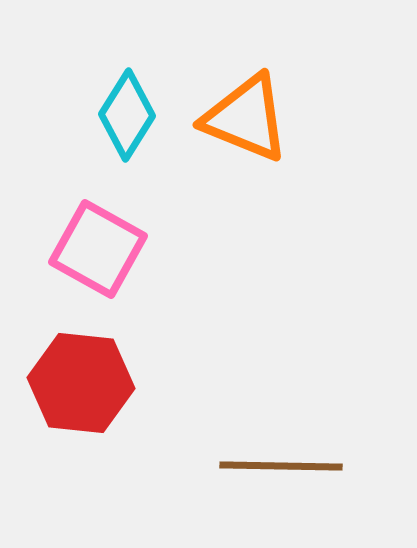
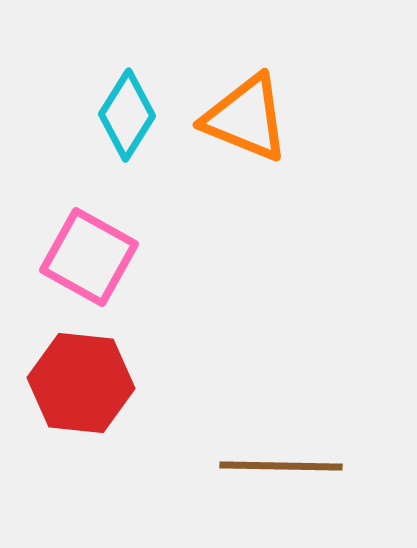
pink square: moved 9 px left, 8 px down
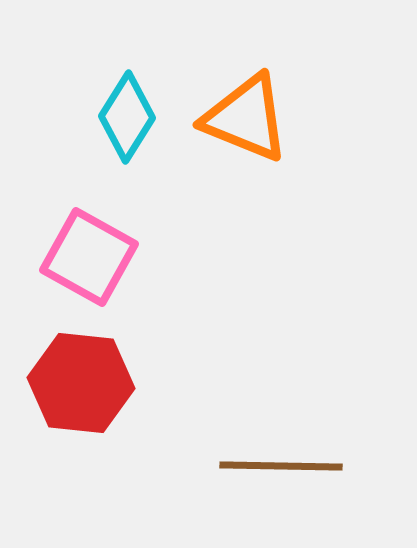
cyan diamond: moved 2 px down
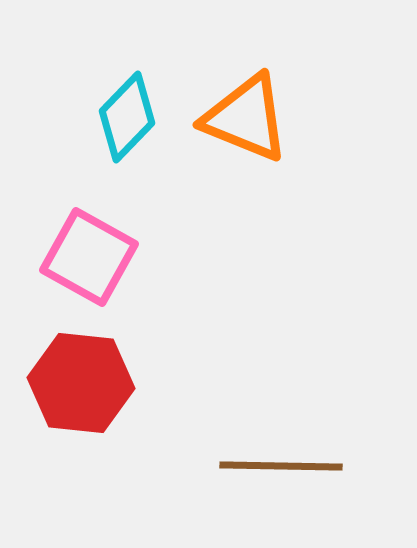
cyan diamond: rotated 12 degrees clockwise
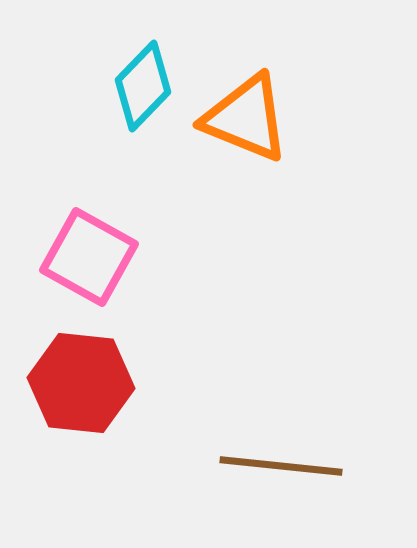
cyan diamond: moved 16 px right, 31 px up
brown line: rotated 5 degrees clockwise
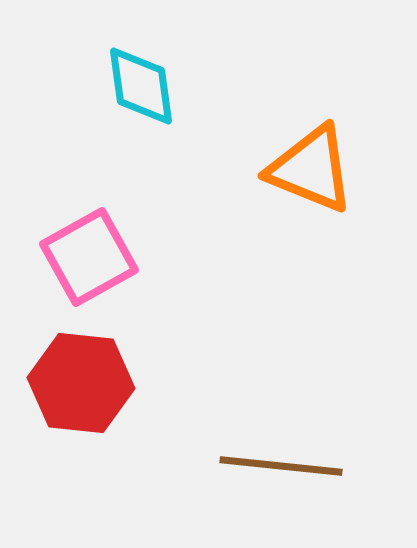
cyan diamond: moved 2 px left; rotated 52 degrees counterclockwise
orange triangle: moved 65 px right, 51 px down
pink square: rotated 32 degrees clockwise
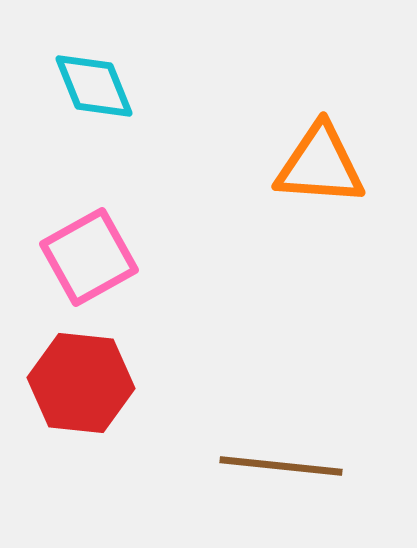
cyan diamond: moved 47 px left; rotated 14 degrees counterclockwise
orange triangle: moved 9 px right, 4 px up; rotated 18 degrees counterclockwise
